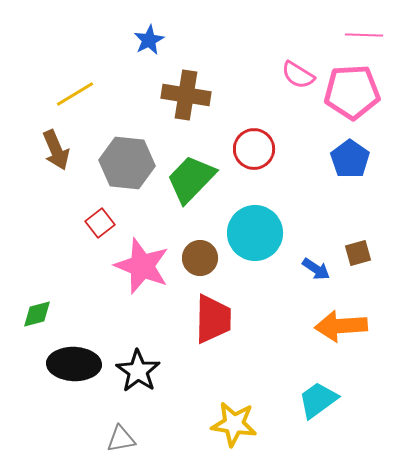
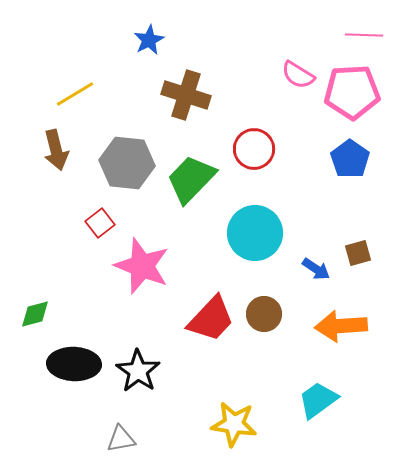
brown cross: rotated 9 degrees clockwise
brown arrow: rotated 9 degrees clockwise
brown circle: moved 64 px right, 56 px down
green diamond: moved 2 px left
red trapezoid: moved 2 px left; rotated 42 degrees clockwise
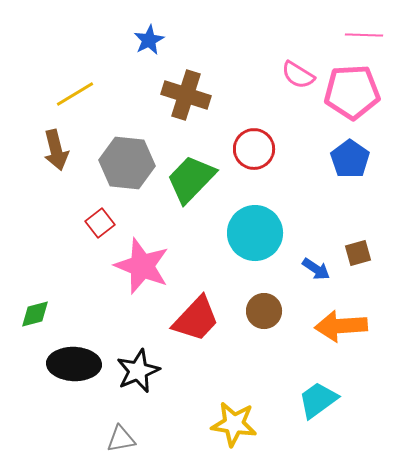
brown circle: moved 3 px up
red trapezoid: moved 15 px left
black star: rotated 15 degrees clockwise
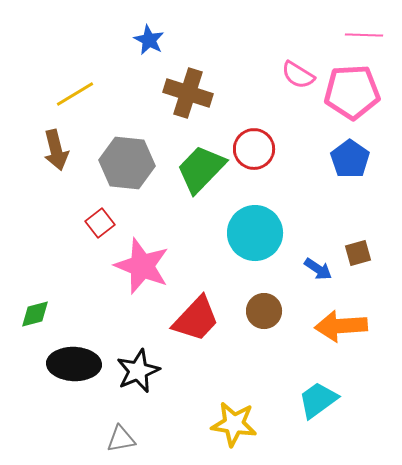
blue star: rotated 16 degrees counterclockwise
brown cross: moved 2 px right, 2 px up
green trapezoid: moved 10 px right, 10 px up
blue arrow: moved 2 px right
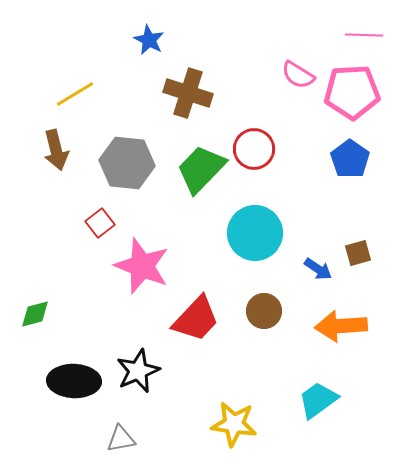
black ellipse: moved 17 px down
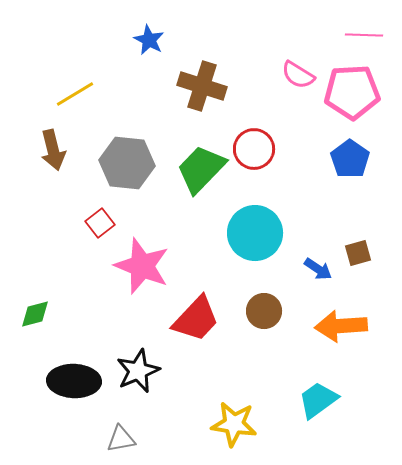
brown cross: moved 14 px right, 7 px up
brown arrow: moved 3 px left
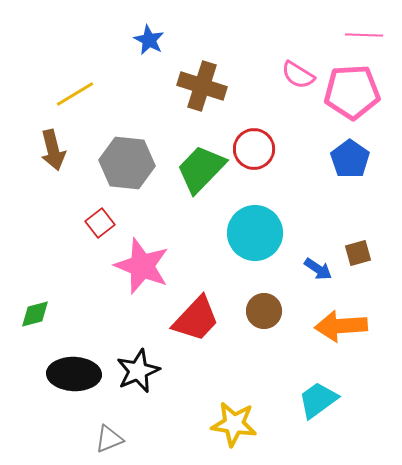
black ellipse: moved 7 px up
gray triangle: moved 12 px left; rotated 12 degrees counterclockwise
